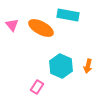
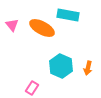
orange ellipse: moved 1 px right
orange arrow: moved 2 px down
pink rectangle: moved 5 px left, 1 px down
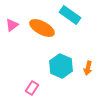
cyan rectangle: moved 2 px right; rotated 25 degrees clockwise
pink triangle: rotated 32 degrees clockwise
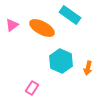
cyan hexagon: moved 5 px up
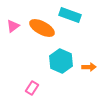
cyan rectangle: rotated 15 degrees counterclockwise
pink triangle: moved 1 px right, 1 px down
orange arrow: moved 1 px right, 1 px up; rotated 104 degrees counterclockwise
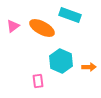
pink rectangle: moved 6 px right, 7 px up; rotated 40 degrees counterclockwise
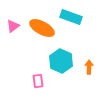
cyan rectangle: moved 1 px right, 2 px down
orange arrow: rotated 88 degrees counterclockwise
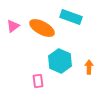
cyan hexagon: moved 1 px left
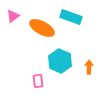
pink triangle: moved 10 px up
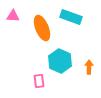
pink triangle: rotated 40 degrees clockwise
orange ellipse: rotated 40 degrees clockwise
pink rectangle: moved 1 px right
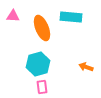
cyan rectangle: rotated 15 degrees counterclockwise
cyan hexagon: moved 22 px left, 3 px down; rotated 20 degrees clockwise
orange arrow: moved 3 px left; rotated 72 degrees counterclockwise
pink rectangle: moved 3 px right, 6 px down
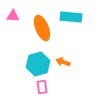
orange arrow: moved 23 px left, 5 px up
